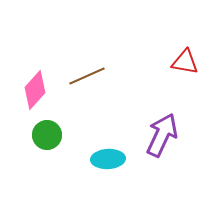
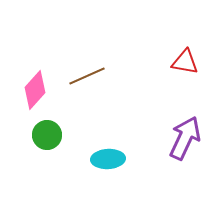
purple arrow: moved 23 px right, 3 px down
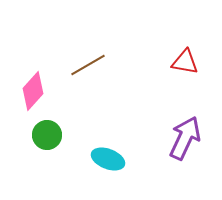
brown line: moved 1 px right, 11 px up; rotated 6 degrees counterclockwise
pink diamond: moved 2 px left, 1 px down
cyan ellipse: rotated 24 degrees clockwise
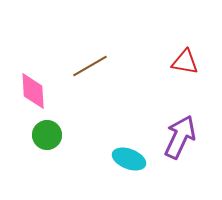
brown line: moved 2 px right, 1 px down
pink diamond: rotated 45 degrees counterclockwise
purple arrow: moved 5 px left, 1 px up
cyan ellipse: moved 21 px right
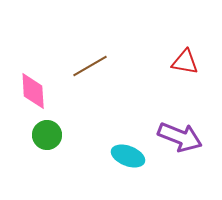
purple arrow: rotated 87 degrees clockwise
cyan ellipse: moved 1 px left, 3 px up
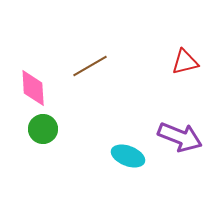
red triangle: rotated 24 degrees counterclockwise
pink diamond: moved 3 px up
green circle: moved 4 px left, 6 px up
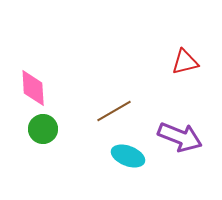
brown line: moved 24 px right, 45 px down
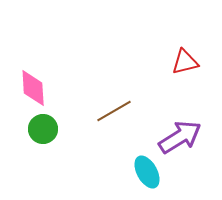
purple arrow: rotated 54 degrees counterclockwise
cyan ellipse: moved 19 px right, 16 px down; rotated 40 degrees clockwise
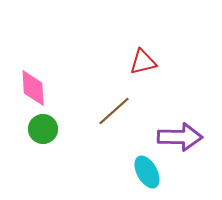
red triangle: moved 42 px left
brown line: rotated 12 degrees counterclockwise
purple arrow: rotated 33 degrees clockwise
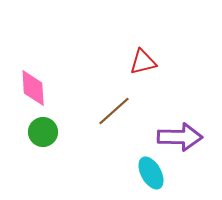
green circle: moved 3 px down
cyan ellipse: moved 4 px right, 1 px down
